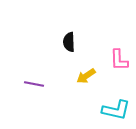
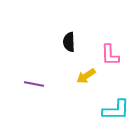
pink L-shape: moved 9 px left, 5 px up
cyan L-shape: rotated 12 degrees counterclockwise
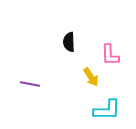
yellow arrow: moved 5 px right, 1 px down; rotated 90 degrees counterclockwise
purple line: moved 4 px left
cyan L-shape: moved 9 px left
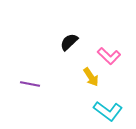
black semicircle: rotated 48 degrees clockwise
pink L-shape: moved 1 px left, 1 px down; rotated 45 degrees counterclockwise
cyan L-shape: moved 1 px right, 1 px down; rotated 36 degrees clockwise
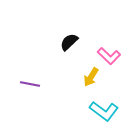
yellow arrow: rotated 66 degrees clockwise
cyan L-shape: moved 4 px left
